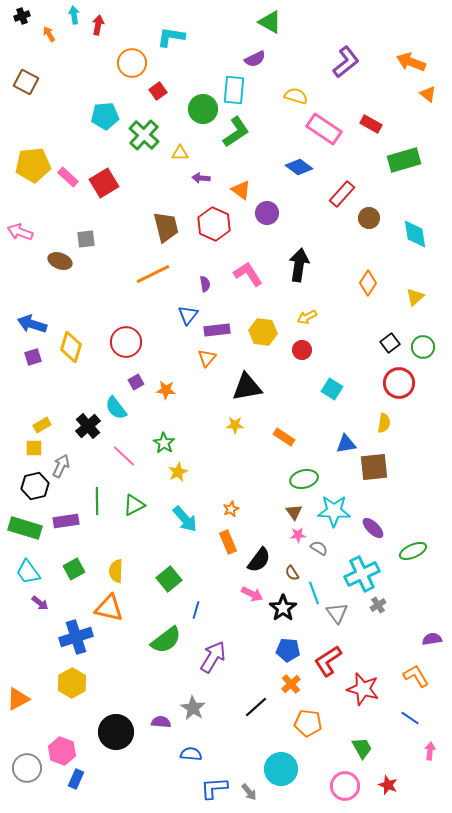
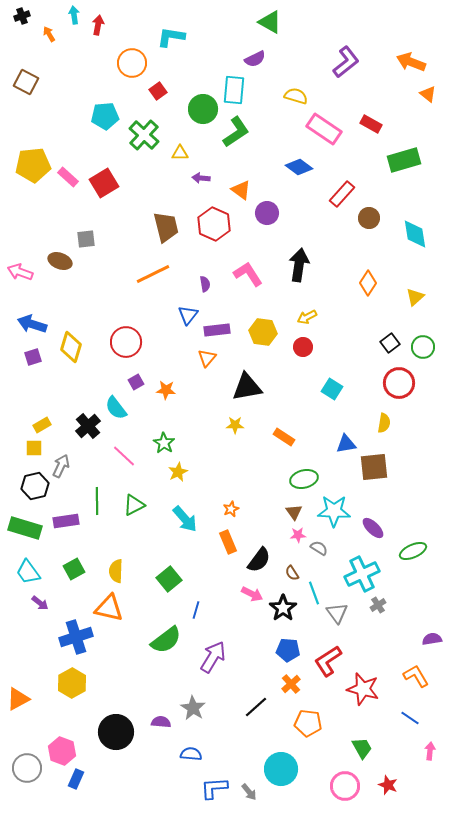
pink arrow at (20, 232): moved 40 px down
red circle at (302, 350): moved 1 px right, 3 px up
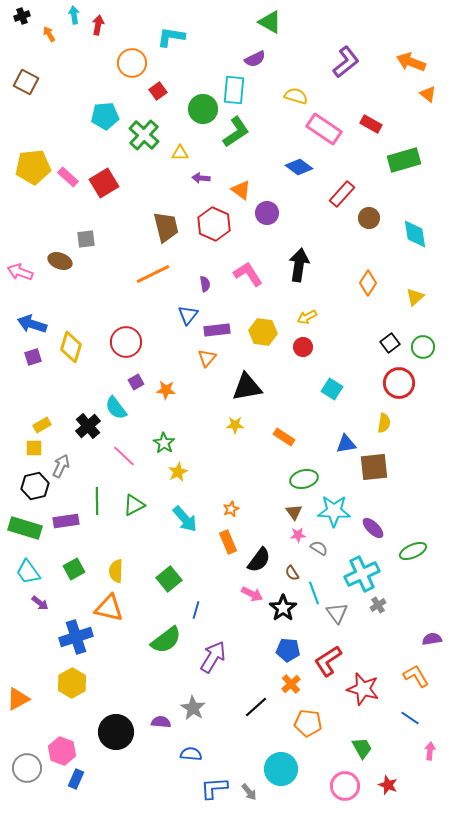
yellow pentagon at (33, 165): moved 2 px down
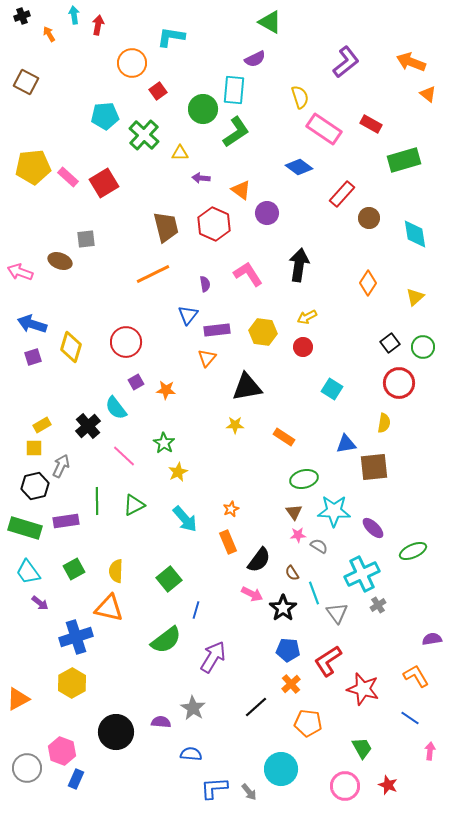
yellow semicircle at (296, 96): moved 4 px right, 1 px down; rotated 55 degrees clockwise
gray semicircle at (319, 548): moved 2 px up
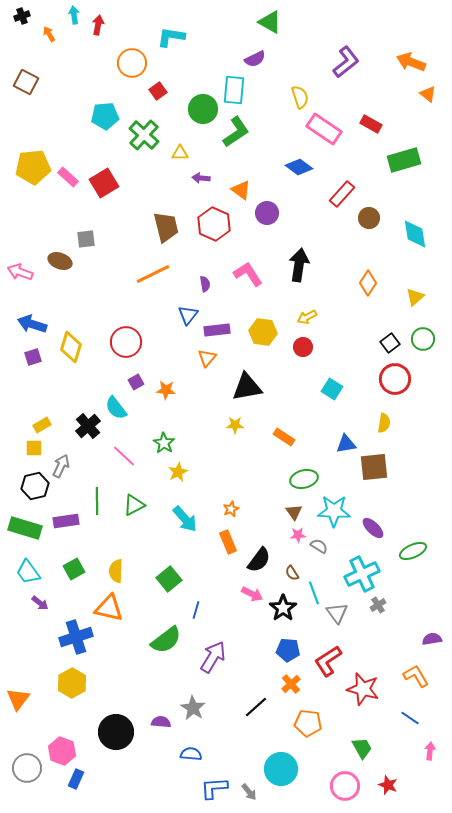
green circle at (423, 347): moved 8 px up
red circle at (399, 383): moved 4 px left, 4 px up
orange triangle at (18, 699): rotated 25 degrees counterclockwise
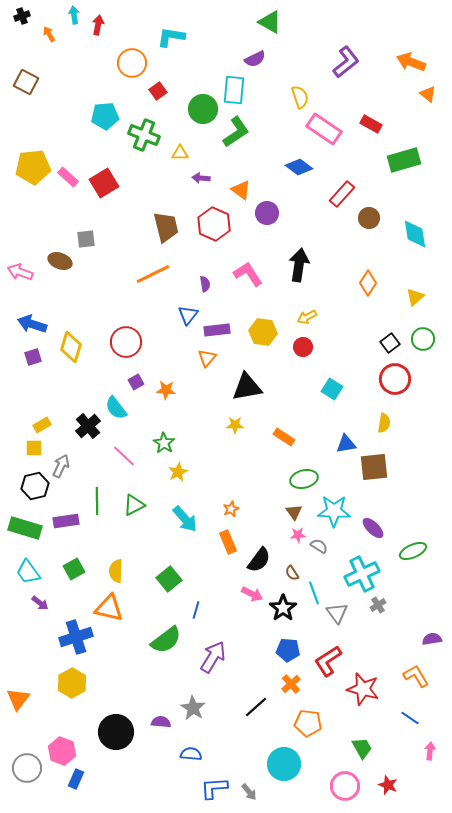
green cross at (144, 135): rotated 20 degrees counterclockwise
cyan circle at (281, 769): moved 3 px right, 5 px up
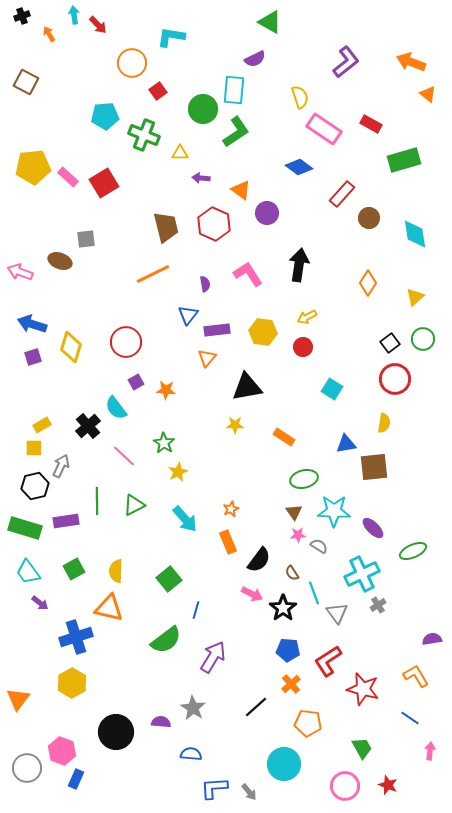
red arrow at (98, 25): rotated 126 degrees clockwise
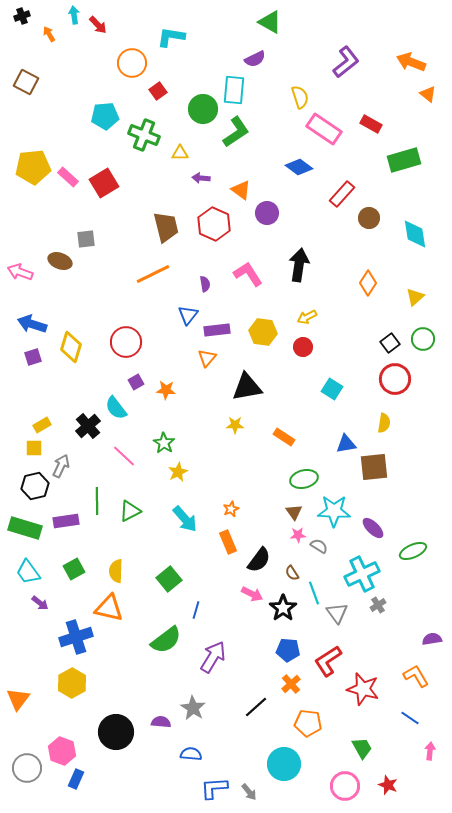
green triangle at (134, 505): moved 4 px left, 6 px down
